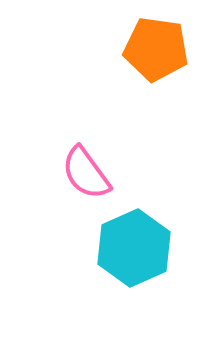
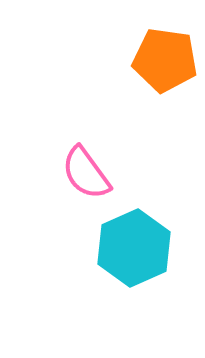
orange pentagon: moved 9 px right, 11 px down
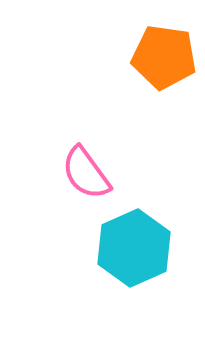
orange pentagon: moved 1 px left, 3 px up
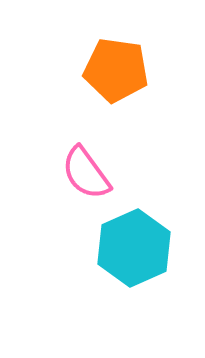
orange pentagon: moved 48 px left, 13 px down
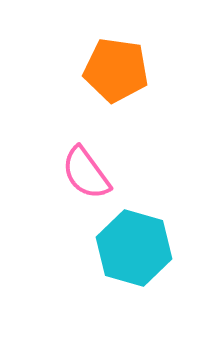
cyan hexagon: rotated 20 degrees counterclockwise
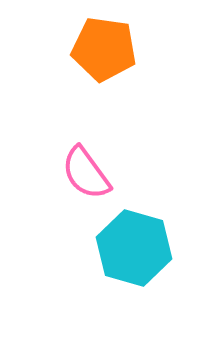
orange pentagon: moved 12 px left, 21 px up
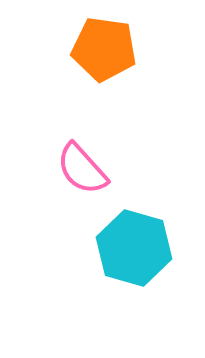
pink semicircle: moved 4 px left, 4 px up; rotated 6 degrees counterclockwise
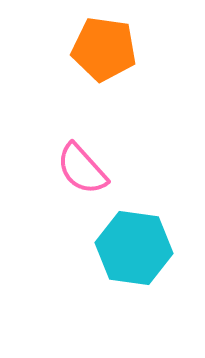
cyan hexagon: rotated 8 degrees counterclockwise
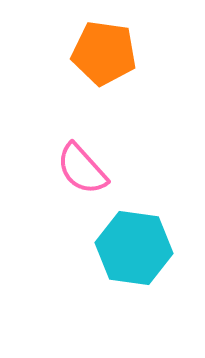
orange pentagon: moved 4 px down
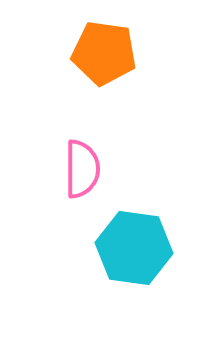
pink semicircle: rotated 138 degrees counterclockwise
